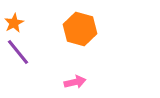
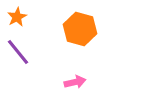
orange star: moved 3 px right, 6 px up
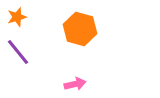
orange star: rotated 12 degrees clockwise
pink arrow: moved 2 px down
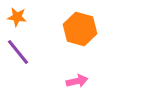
orange star: rotated 24 degrees clockwise
pink arrow: moved 2 px right, 3 px up
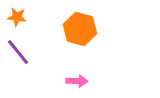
pink arrow: rotated 15 degrees clockwise
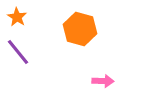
orange star: rotated 24 degrees clockwise
pink arrow: moved 26 px right
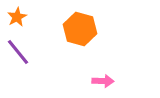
orange star: rotated 12 degrees clockwise
